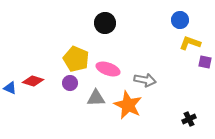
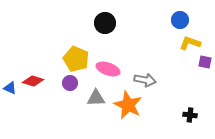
black cross: moved 1 px right, 4 px up; rotated 32 degrees clockwise
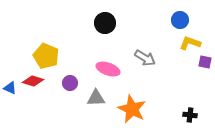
yellow pentagon: moved 30 px left, 3 px up
gray arrow: moved 22 px up; rotated 20 degrees clockwise
orange star: moved 4 px right, 4 px down
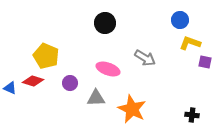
black cross: moved 2 px right
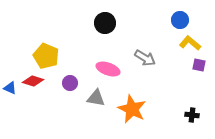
yellow L-shape: rotated 20 degrees clockwise
purple square: moved 6 px left, 3 px down
gray triangle: rotated 12 degrees clockwise
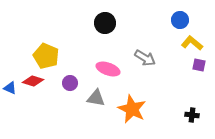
yellow L-shape: moved 2 px right
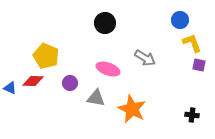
yellow L-shape: rotated 30 degrees clockwise
red diamond: rotated 15 degrees counterclockwise
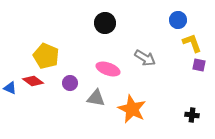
blue circle: moved 2 px left
red diamond: rotated 35 degrees clockwise
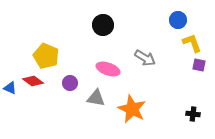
black circle: moved 2 px left, 2 px down
black cross: moved 1 px right, 1 px up
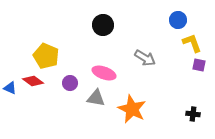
pink ellipse: moved 4 px left, 4 px down
